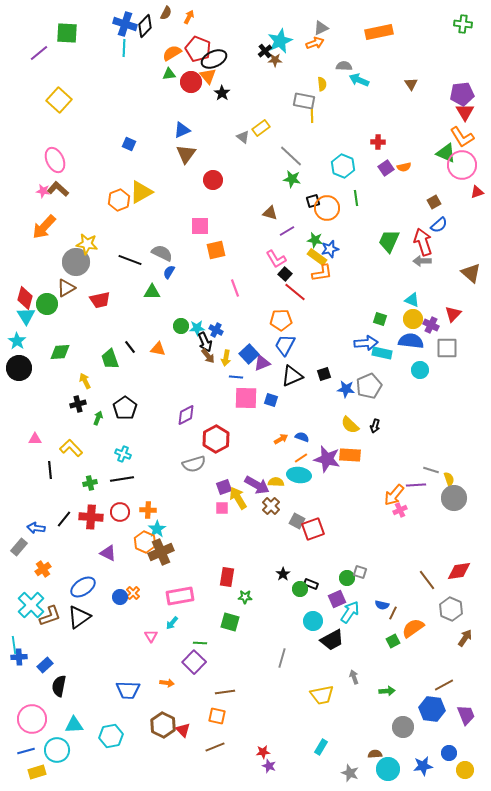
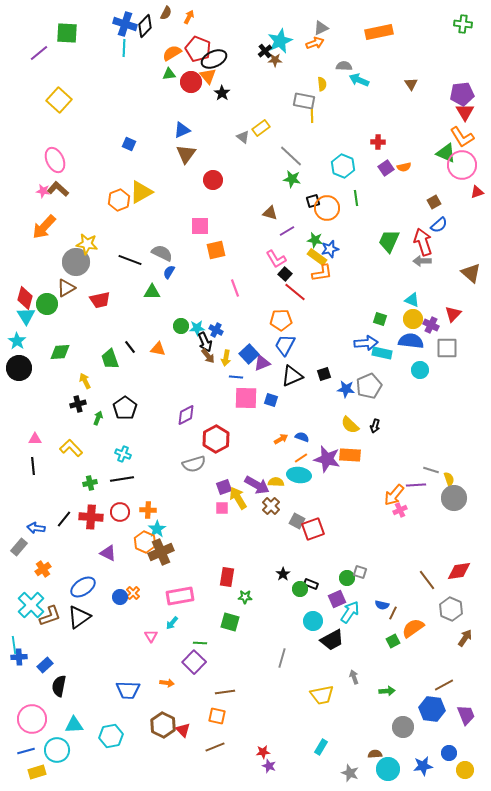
black line at (50, 470): moved 17 px left, 4 px up
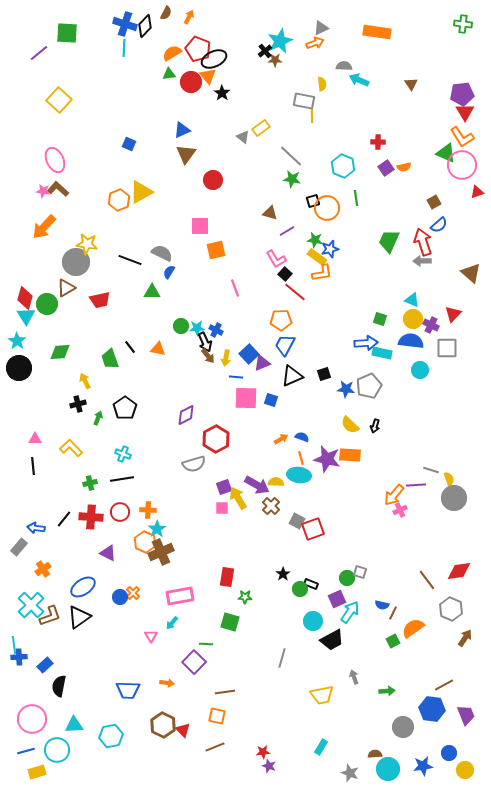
orange rectangle at (379, 32): moved 2 px left; rotated 20 degrees clockwise
orange line at (301, 458): rotated 72 degrees counterclockwise
green line at (200, 643): moved 6 px right, 1 px down
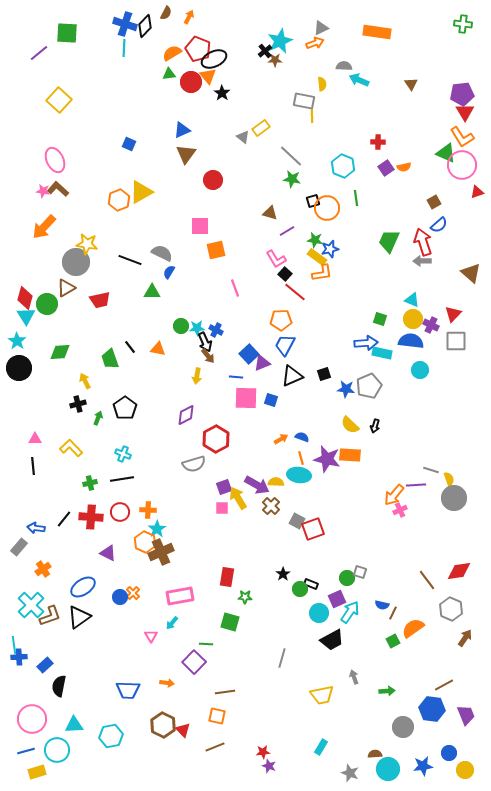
gray square at (447, 348): moved 9 px right, 7 px up
yellow arrow at (226, 358): moved 29 px left, 18 px down
cyan circle at (313, 621): moved 6 px right, 8 px up
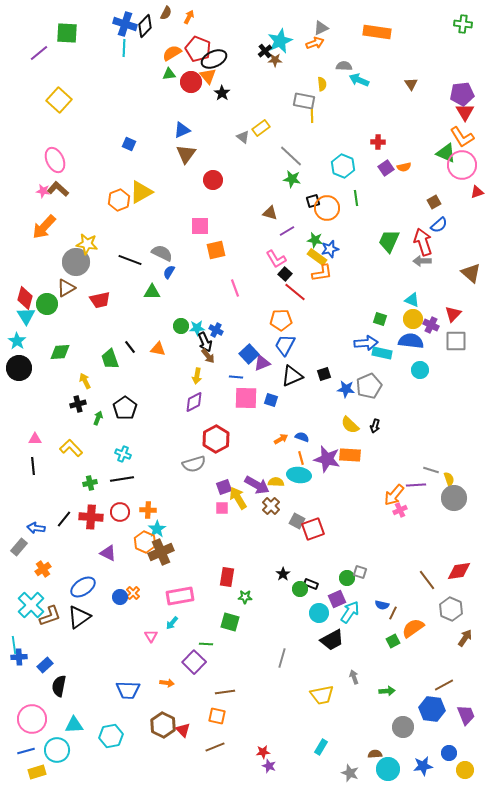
purple diamond at (186, 415): moved 8 px right, 13 px up
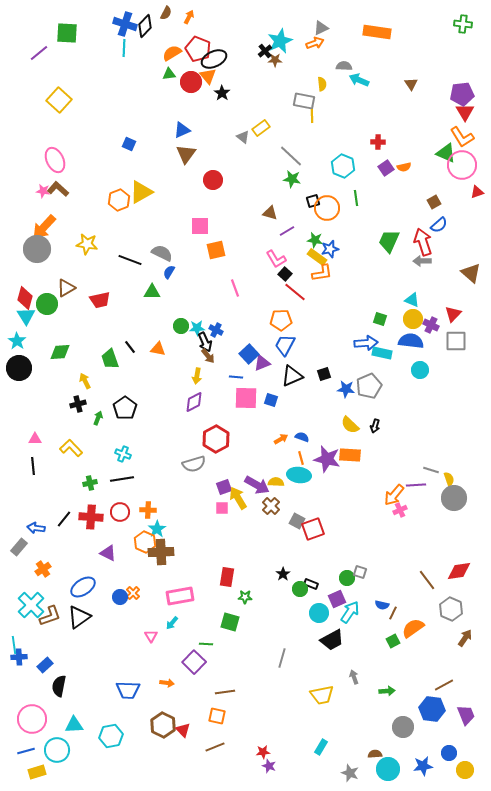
gray circle at (76, 262): moved 39 px left, 13 px up
brown cross at (161, 552): rotated 20 degrees clockwise
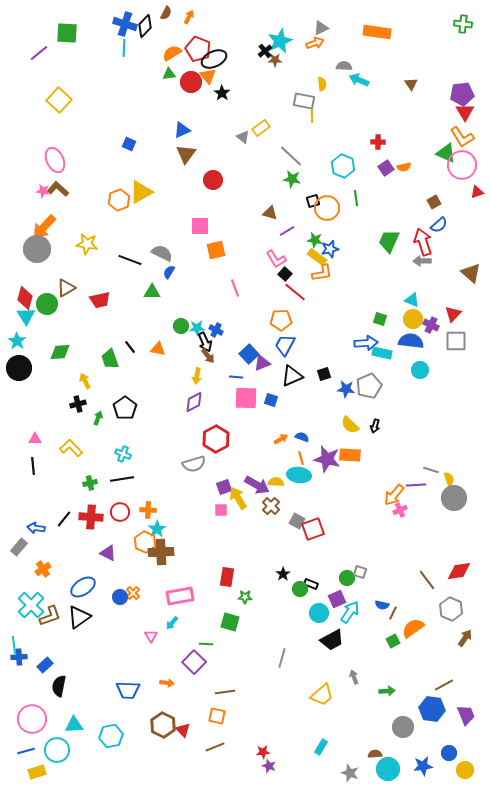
pink square at (222, 508): moved 1 px left, 2 px down
yellow trapezoid at (322, 695): rotated 30 degrees counterclockwise
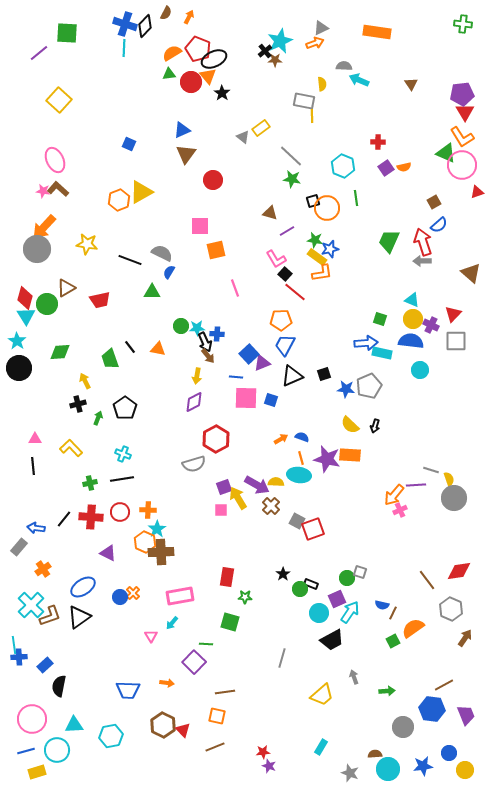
blue cross at (216, 330): moved 1 px right, 4 px down; rotated 24 degrees counterclockwise
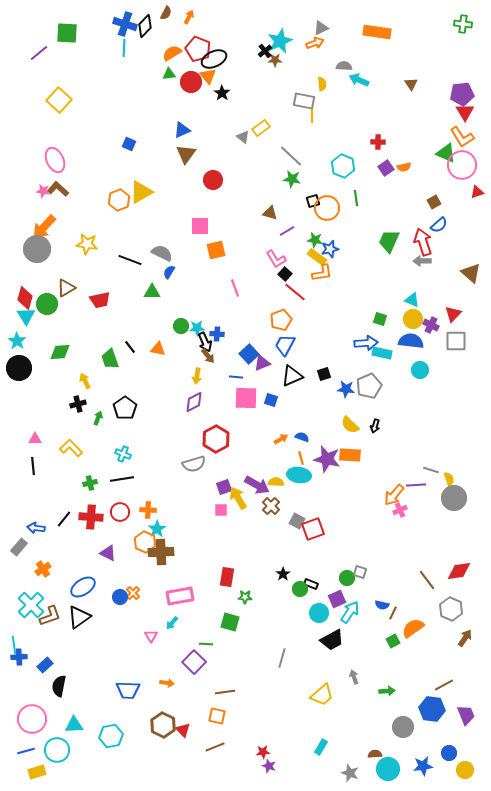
orange pentagon at (281, 320): rotated 20 degrees counterclockwise
